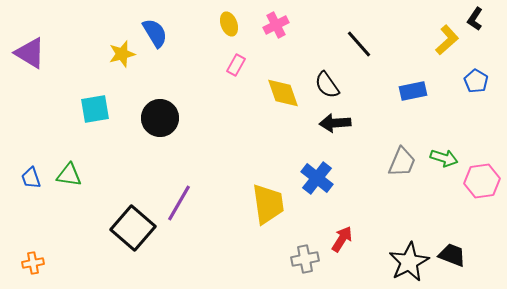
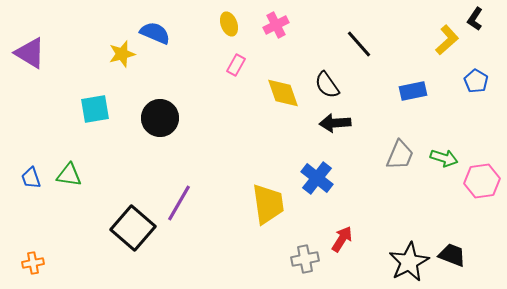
blue semicircle: rotated 36 degrees counterclockwise
gray trapezoid: moved 2 px left, 7 px up
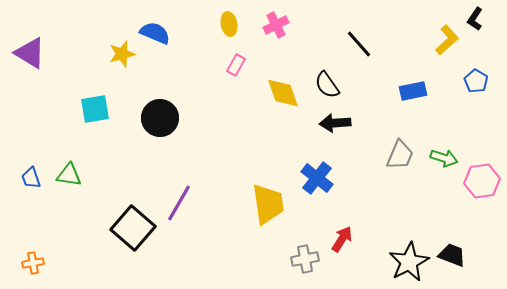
yellow ellipse: rotated 10 degrees clockwise
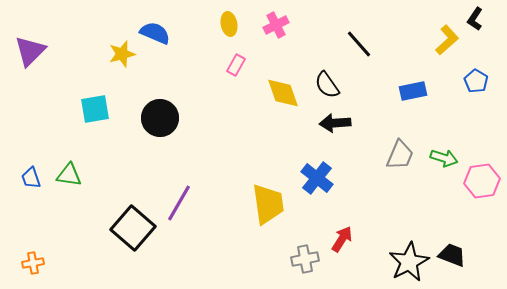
purple triangle: moved 2 px up; rotated 44 degrees clockwise
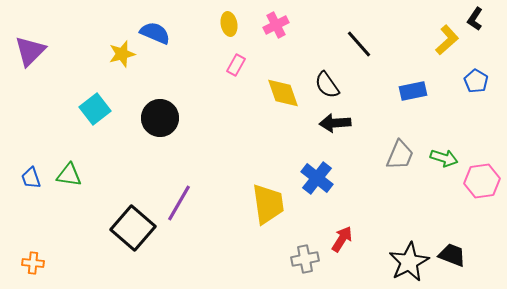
cyan square: rotated 28 degrees counterclockwise
orange cross: rotated 15 degrees clockwise
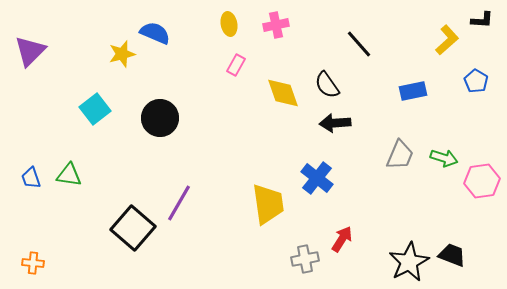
black L-shape: moved 7 px right, 1 px down; rotated 120 degrees counterclockwise
pink cross: rotated 15 degrees clockwise
